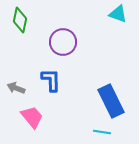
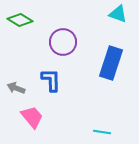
green diamond: rotated 70 degrees counterclockwise
blue rectangle: moved 38 px up; rotated 44 degrees clockwise
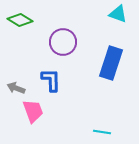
pink trapezoid: moved 1 px right, 6 px up; rotated 20 degrees clockwise
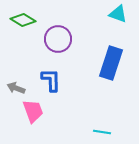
green diamond: moved 3 px right
purple circle: moved 5 px left, 3 px up
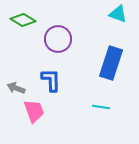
pink trapezoid: moved 1 px right
cyan line: moved 1 px left, 25 px up
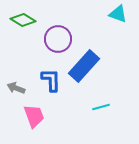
blue rectangle: moved 27 px left, 3 px down; rotated 24 degrees clockwise
cyan line: rotated 24 degrees counterclockwise
pink trapezoid: moved 5 px down
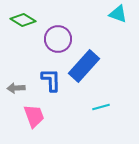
gray arrow: rotated 24 degrees counterclockwise
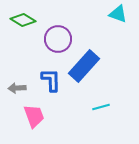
gray arrow: moved 1 px right
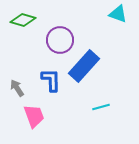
green diamond: rotated 15 degrees counterclockwise
purple circle: moved 2 px right, 1 px down
gray arrow: rotated 60 degrees clockwise
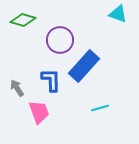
cyan line: moved 1 px left, 1 px down
pink trapezoid: moved 5 px right, 4 px up
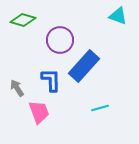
cyan triangle: moved 2 px down
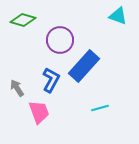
blue L-shape: rotated 30 degrees clockwise
